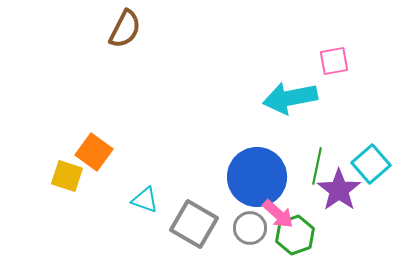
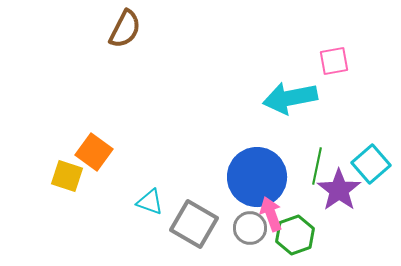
cyan triangle: moved 5 px right, 2 px down
pink arrow: moved 7 px left; rotated 152 degrees counterclockwise
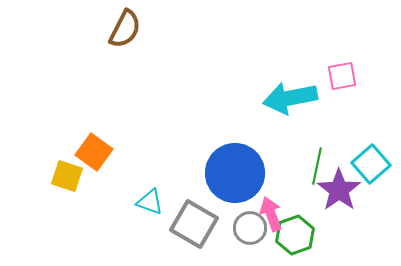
pink square: moved 8 px right, 15 px down
blue circle: moved 22 px left, 4 px up
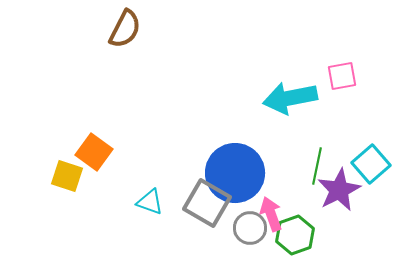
purple star: rotated 9 degrees clockwise
gray square: moved 13 px right, 21 px up
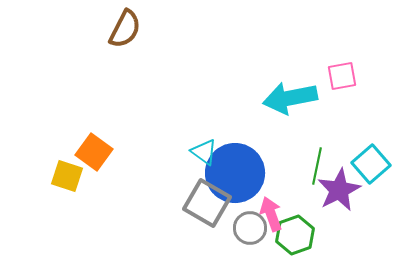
cyan triangle: moved 54 px right, 50 px up; rotated 16 degrees clockwise
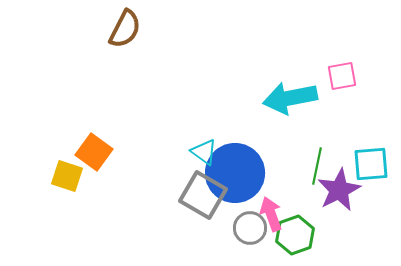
cyan square: rotated 36 degrees clockwise
gray square: moved 4 px left, 8 px up
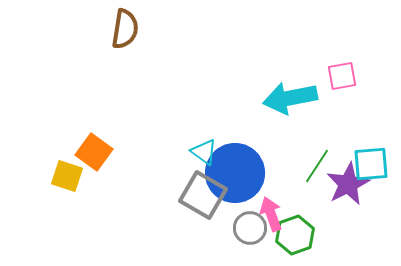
brown semicircle: rotated 18 degrees counterclockwise
green line: rotated 21 degrees clockwise
purple star: moved 9 px right, 6 px up
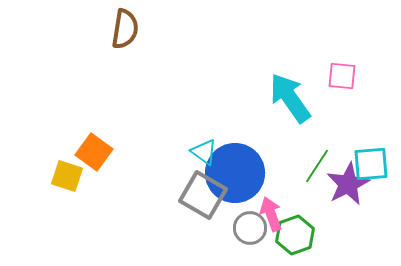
pink square: rotated 16 degrees clockwise
cyan arrow: rotated 66 degrees clockwise
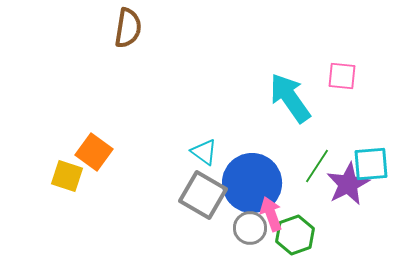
brown semicircle: moved 3 px right, 1 px up
blue circle: moved 17 px right, 10 px down
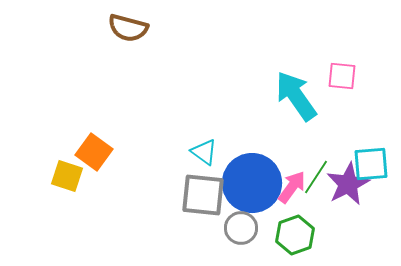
brown semicircle: rotated 96 degrees clockwise
cyan arrow: moved 6 px right, 2 px up
green line: moved 1 px left, 11 px down
gray square: rotated 24 degrees counterclockwise
pink arrow: moved 21 px right, 27 px up; rotated 56 degrees clockwise
gray circle: moved 9 px left
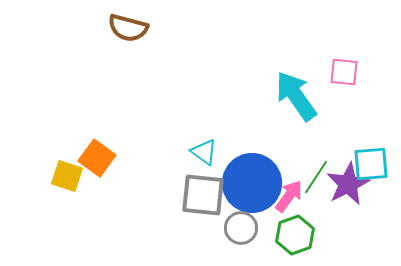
pink square: moved 2 px right, 4 px up
orange square: moved 3 px right, 6 px down
pink arrow: moved 3 px left, 9 px down
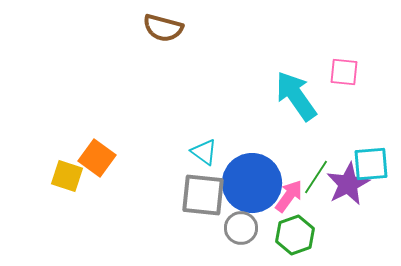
brown semicircle: moved 35 px right
